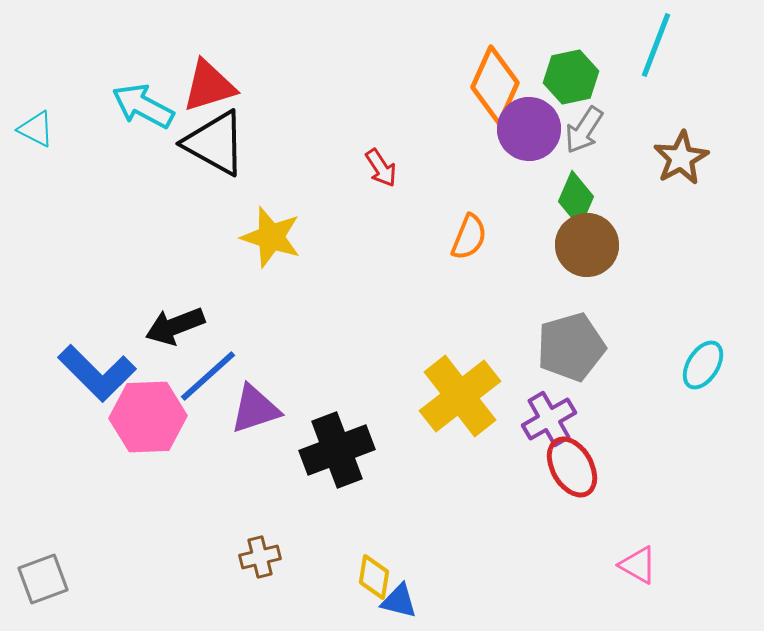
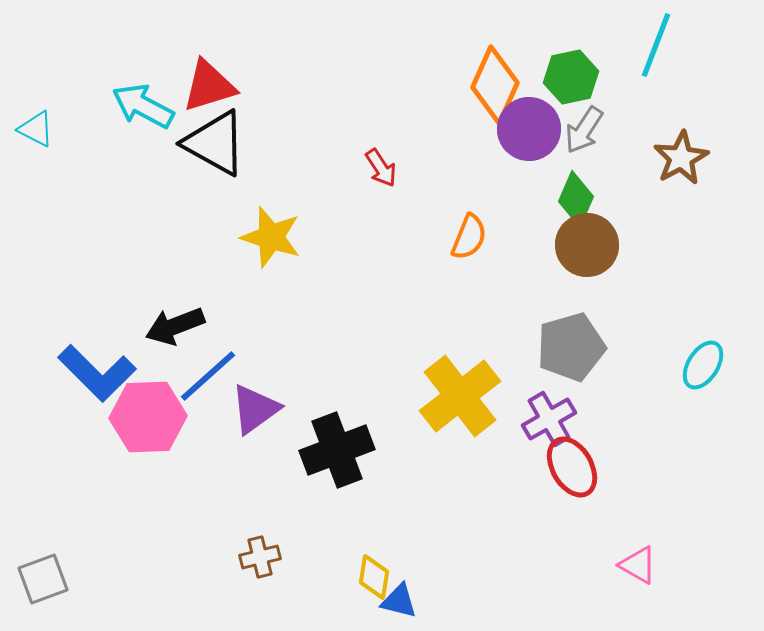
purple triangle: rotated 18 degrees counterclockwise
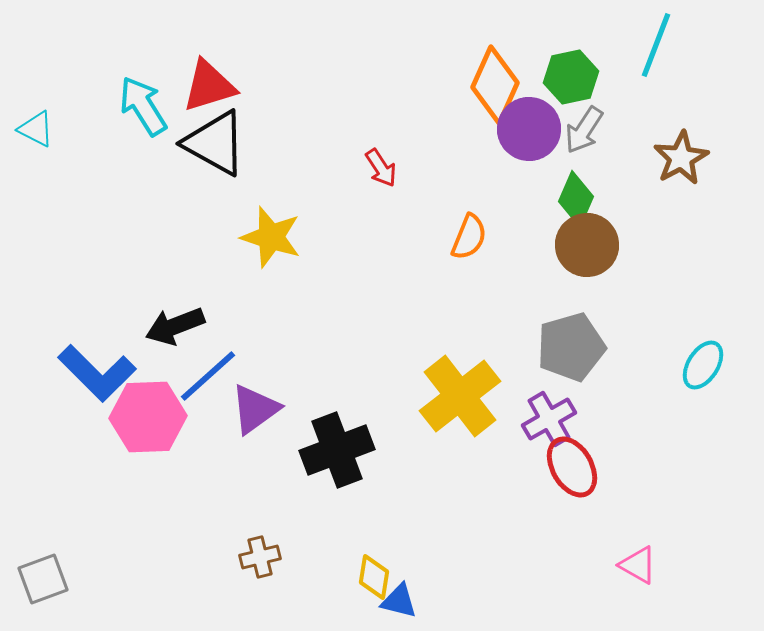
cyan arrow: rotated 30 degrees clockwise
